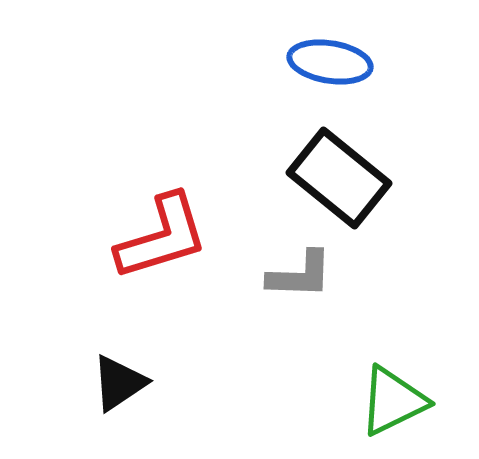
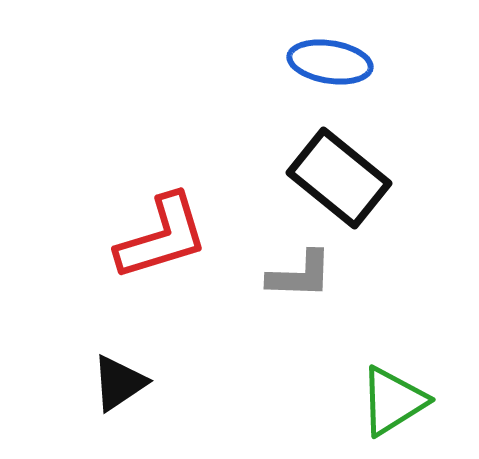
green triangle: rotated 6 degrees counterclockwise
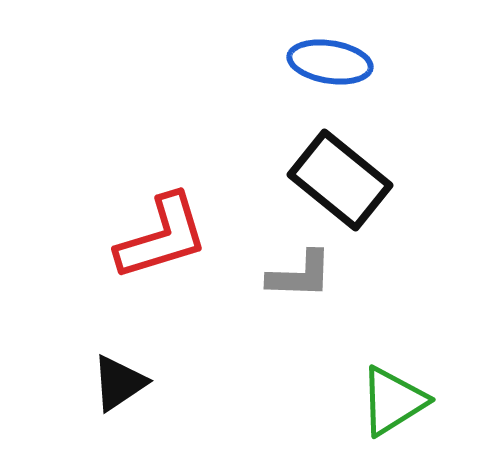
black rectangle: moved 1 px right, 2 px down
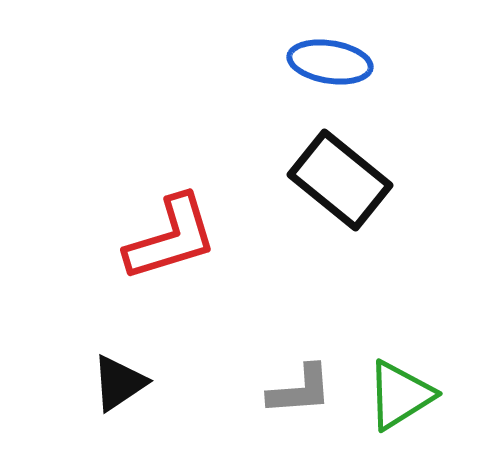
red L-shape: moved 9 px right, 1 px down
gray L-shape: moved 115 px down; rotated 6 degrees counterclockwise
green triangle: moved 7 px right, 6 px up
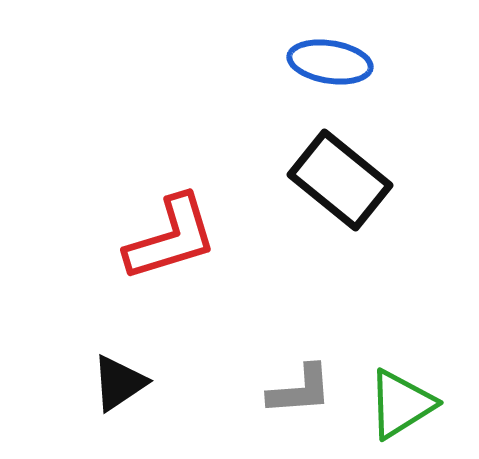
green triangle: moved 1 px right, 9 px down
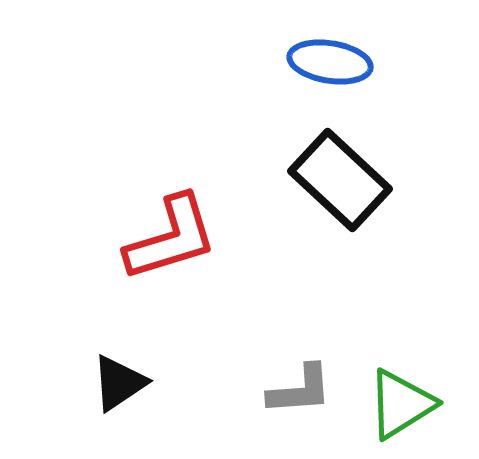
black rectangle: rotated 4 degrees clockwise
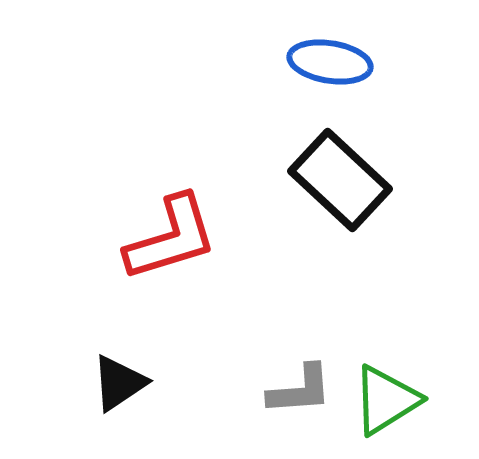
green triangle: moved 15 px left, 4 px up
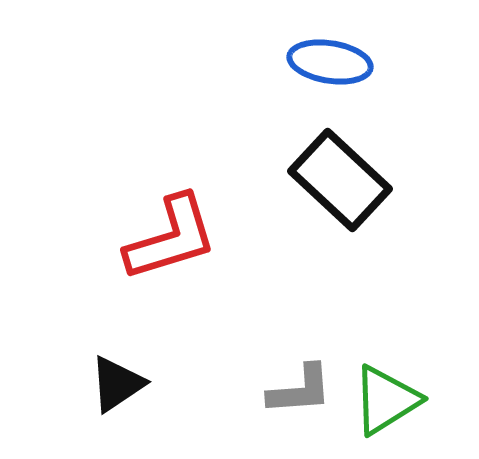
black triangle: moved 2 px left, 1 px down
